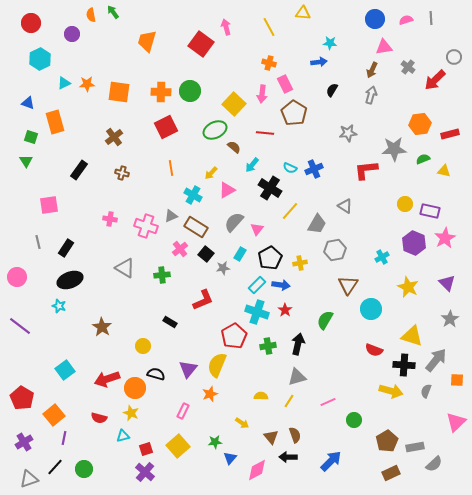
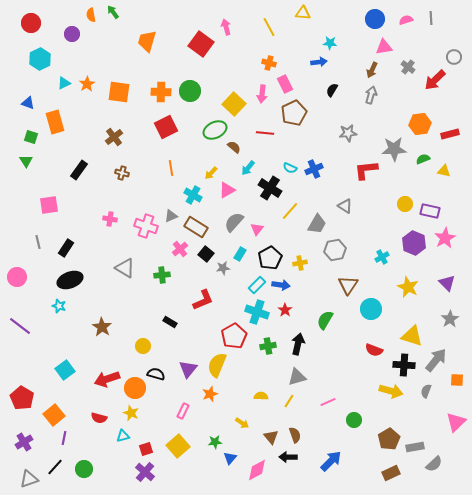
orange star at (87, 84): rotated 28 degrees counterclockwise
brown pentagon at (294, 113): rotated 15 degrees clockwise
cyan arrow at (252, 165): moved 4 px left, 3 px down
brown pentagon at (387, 441): moved 2 px right, 2 px up
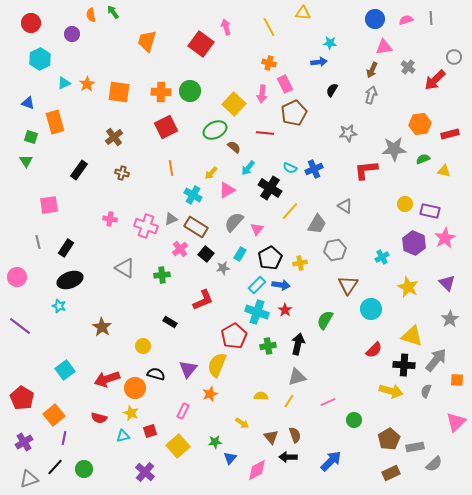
gray triangle at (171, 216): moved 3 px down
red semicircle at (374, 350): rotated 66 degrees counterclockwise
red square at (146, 449): moved 4 px right, 18 px up
